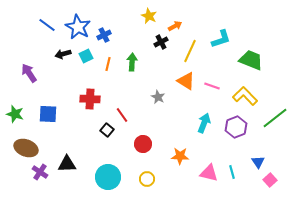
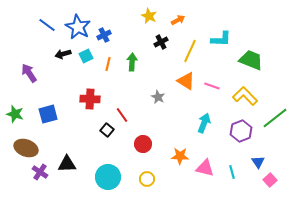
orange arrow: moved 3 px right, 6 px up
cyan L-shape: rotated 20 degrees clockwise
blue square: rotated 18 degrees counterclockwise
purple hexagon: moved 5 px right, 4 px down
pink triangle: moved 4 px left, 5 px up
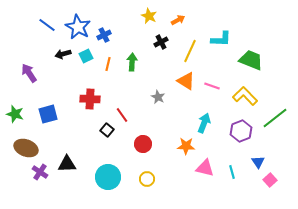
orange star: moved 6 px right, 10 px up
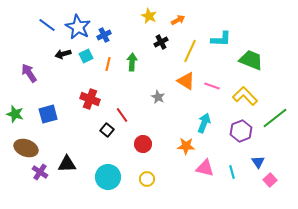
red cross: rotated 18 degrees clockwise
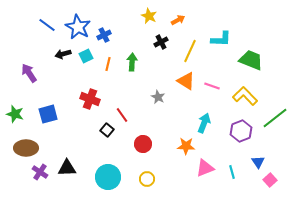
brown ellipse: rotated 20 degrees counterclockwise
black triangle: moved 4 px down
pink triangle: rotated 36 degrees counterclockwise
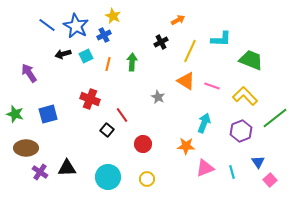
yellow star: moved 36 px left
blue star: moved 2 px left, 1 px up
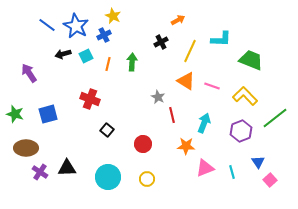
red line: moved 50 px right; rotated 21 degrees clockwise
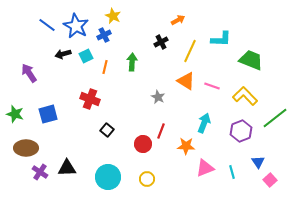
orange line: moved 3 px left, 3 px down
red line: moved 11 px left, 16 px down; rotated 35 degrees clockwise
